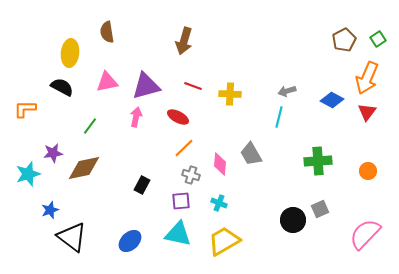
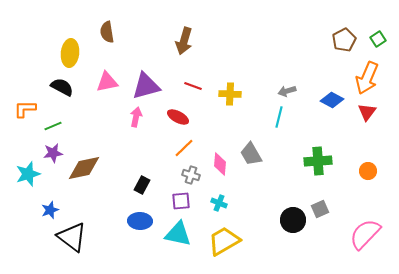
green line: moved 37 px left; rotated 30 degrees clockwise
blue ellipse: moved 10 px right, 20 px up; rotated 45 degrees clockwise
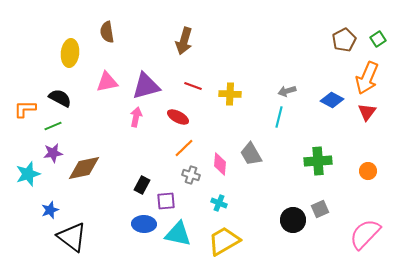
black semicircle: moved 2 px left, 11 px down
purple square: moved 15 px left
blue ellipse: moved 4 px right, 3 px down
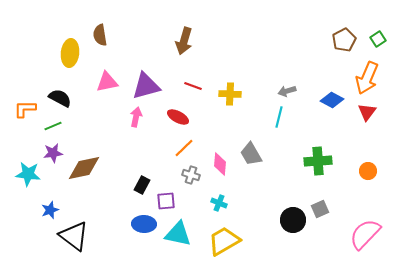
brown semicircle: moved 7 px left, 3 px down
cyan star: rotated 25 degrees clockwise
black triangle: moved 2 px right, 1 px up
